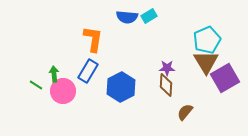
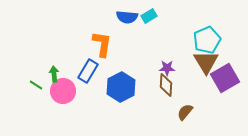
orange L-shape: moved 9 px right, 5 px down
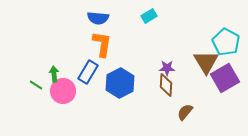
blue semicircle: moved 29 px left, 1 px down
cyan pentagon: moved 19 px right, 2 px down; rotated 20 degrees counterclockwise
blue rectangle: moved 1 px down
blue hexagon: moved 1 px left, 4 px up
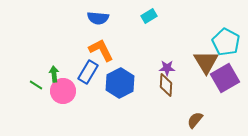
orange L-shape: moved 1 px left, 6 px down; rotated 36 degrees counterclockwise
brown semicircle: moved 10 px right, 8 px down
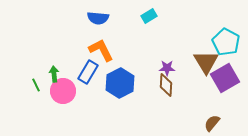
green line: rotated 32 degrees clockwise
brown semicircle: moved 17 px right, 3 px down
